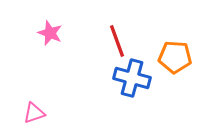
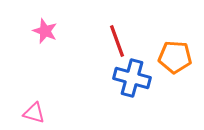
pink star: moved 5 px left, 2 px up
pink triangle: rotated 35 degrees clockwise
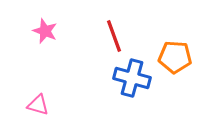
red line: moved 3 px left, 5 px up
pink triangle: moved 4 px right, 8 px up
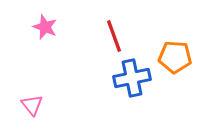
pink star: moved 4 px up
blue cross: rotated 27 degrees counterclockwise
pink triangle: moved 6 px left; rotated 35 degrees clockwise
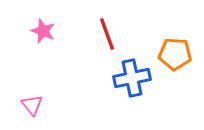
pink star: moved 2 px left, 4 px down
red line: moved 7 px left, 2 px up
orange pentagon: moved 3 px up
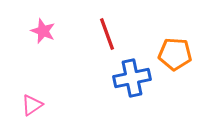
pink triangle: rotated 35 degrees clockwise
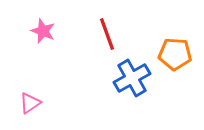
blue cross: rotated 18 degrees counterclockwise
pink triangle: moved 2 px left, 2 px up
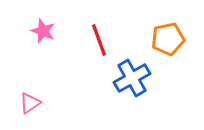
red line: moved 8 px left, 6 px down
orange pentagon: moved 7 px left, 15 px up; rotated 16 degrees counterclockwise
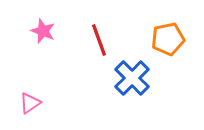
blue cross: rotated 15 degrees counterclockwise
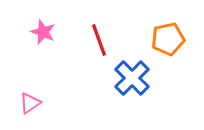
pink star: moved 1 px down
